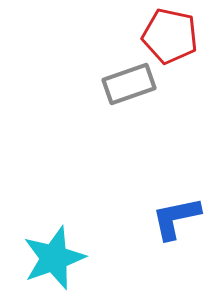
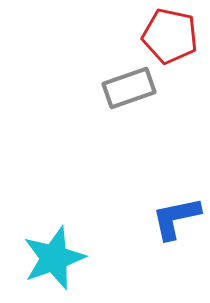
gray rectangle: moved 4 px down
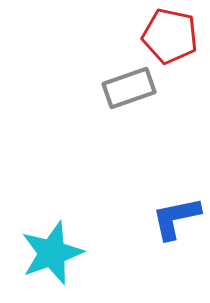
cyan star: moved 2 px left, 5 px up
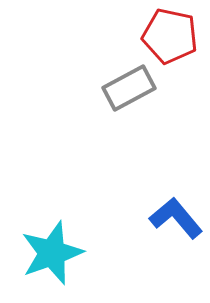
gray rectangle: rotated 9 degrees counterclockwise
blue L-shape: rotated 62 degrees clockwise
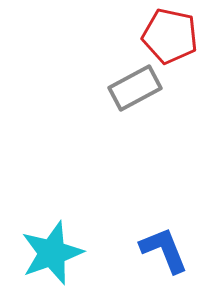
gray rectangle: moved 6 px right
blue L-shape: moved 12 px left, 32 px down; rotated 18 degrees clockwise
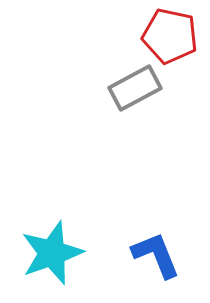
blue L-shape: moved 8 px left, 5 px down
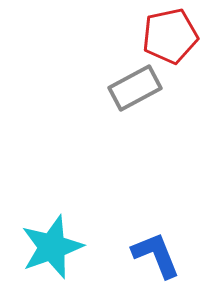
red pentagon: rotated 24 degrees counterclockwise
cyan star: moved 6 px up
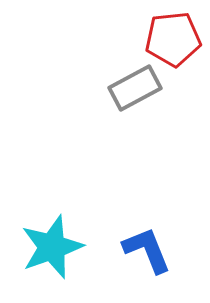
red pentagon: moved 3 px right, 3 px down; rotated 6 degrees clockwise
blue L-shape: moved 9 px left, 5 px up
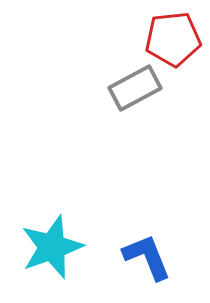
blue L-shape: moved 7 px down
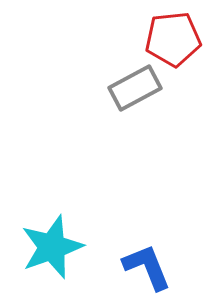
blue L-shape: moved 10 px down
